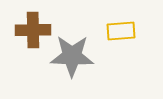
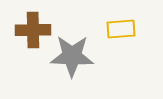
yellow rectangle: moved 2 px up
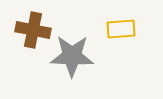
brown cross: rotated 12 degrees clockwise
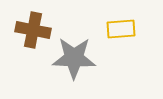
gray star: moved 2 px right, 2 px down
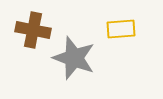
gray star: rotated 18 degrees clockwise
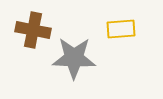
gray star: rotated 18 degrees counterclockwise
